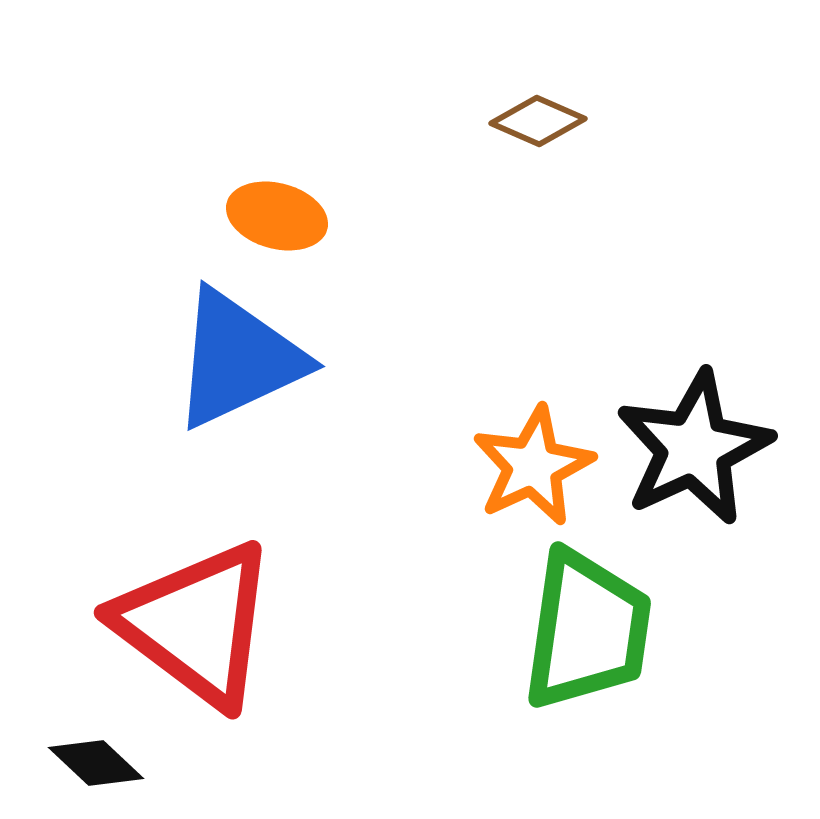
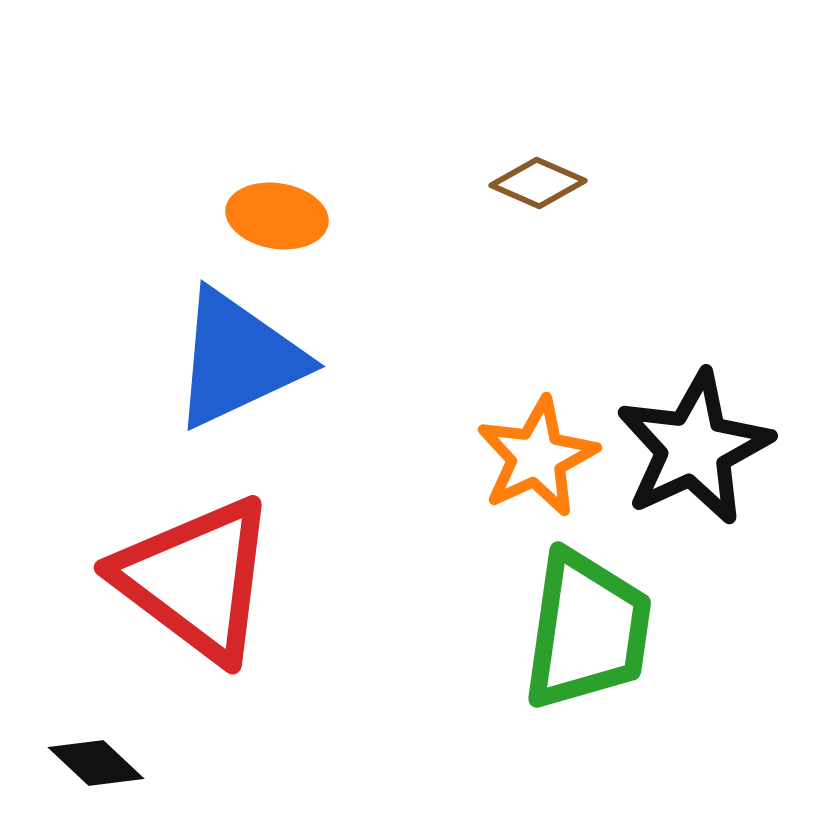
brown diamond: moved 62 px down
orange ellipse: rotated 6 degrees counterclockwise
orange star: moved 4 px right, 9 px up
red triangle: moved 45 px up
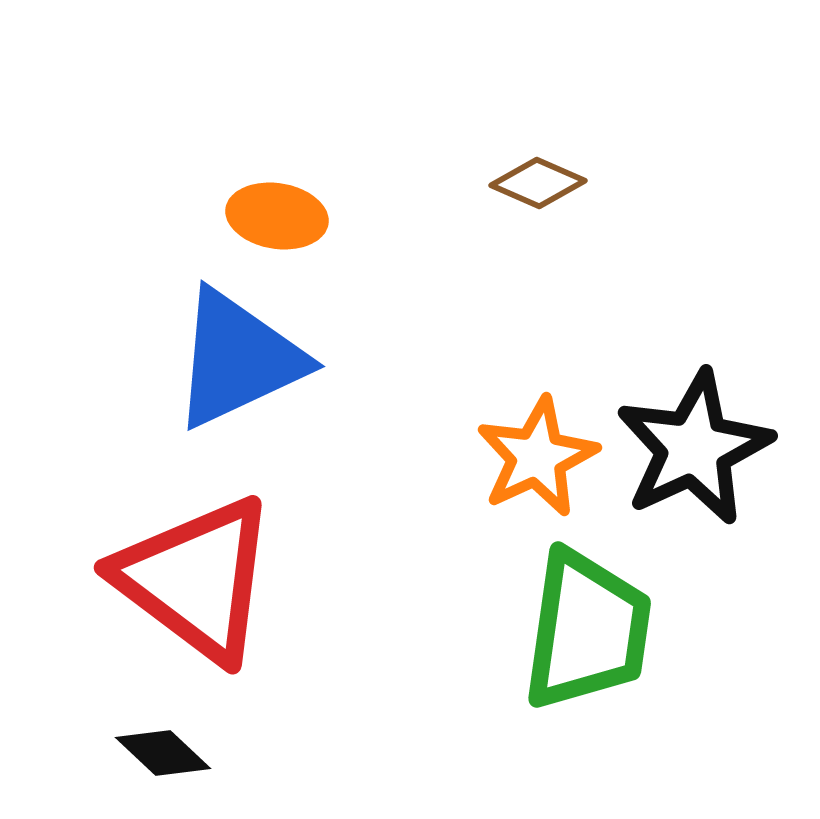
black diamond: moved 67 px right, 10 px up
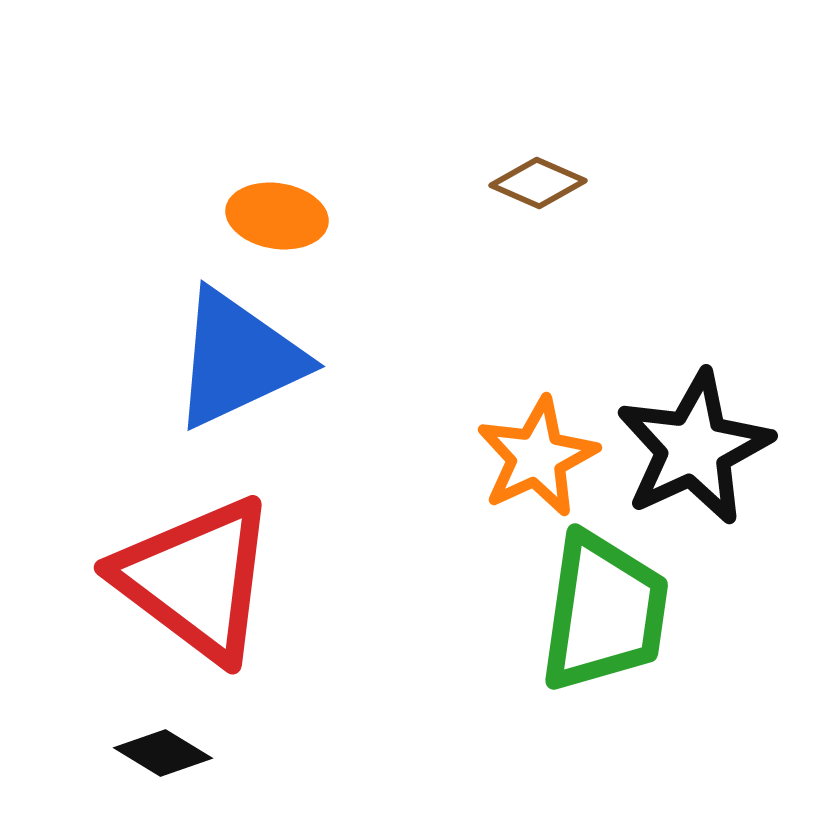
green trapezoid: moved 17 px right, 18 px up
black diamond: rotated 12 degrees counterclockwise
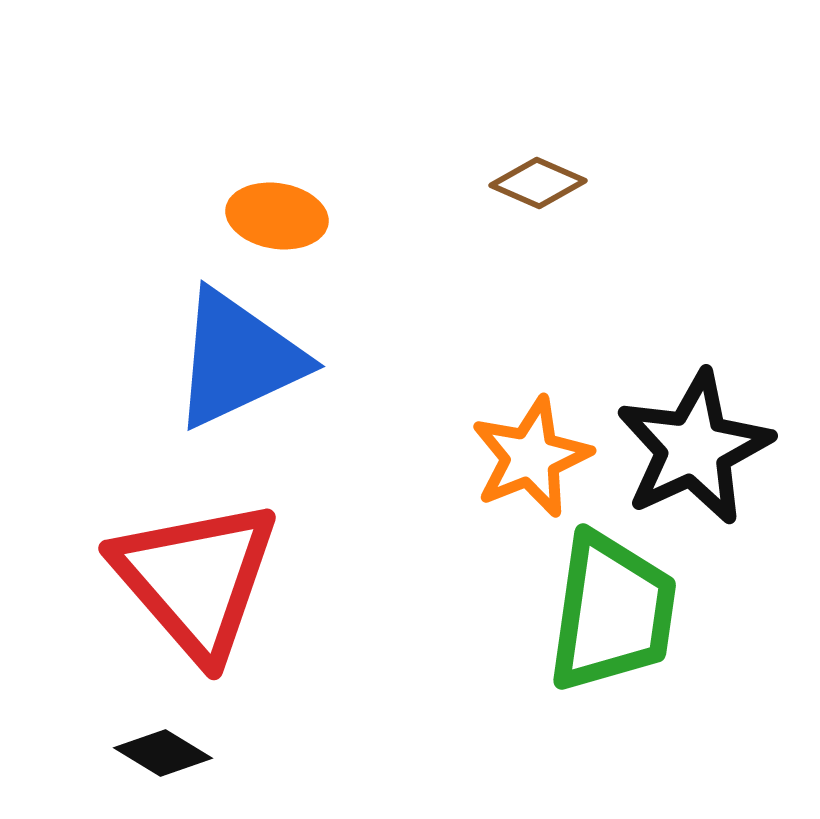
orange star: moved 6 px left; rotated 3 degrees clockwise
red triangle: rotated 12 degrees clockwise
green trapezoid: moved 8 px right
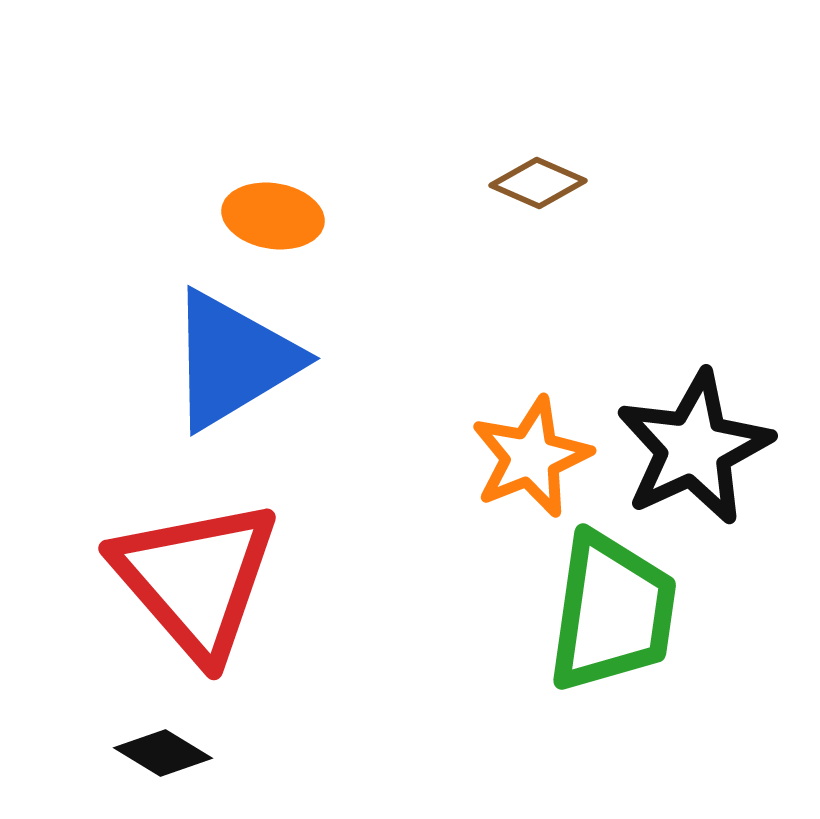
orange ellipse: moved 4 px left
blue triangle: moved 5 px left, 1 px down; rotated 6 degrees counterclockwise
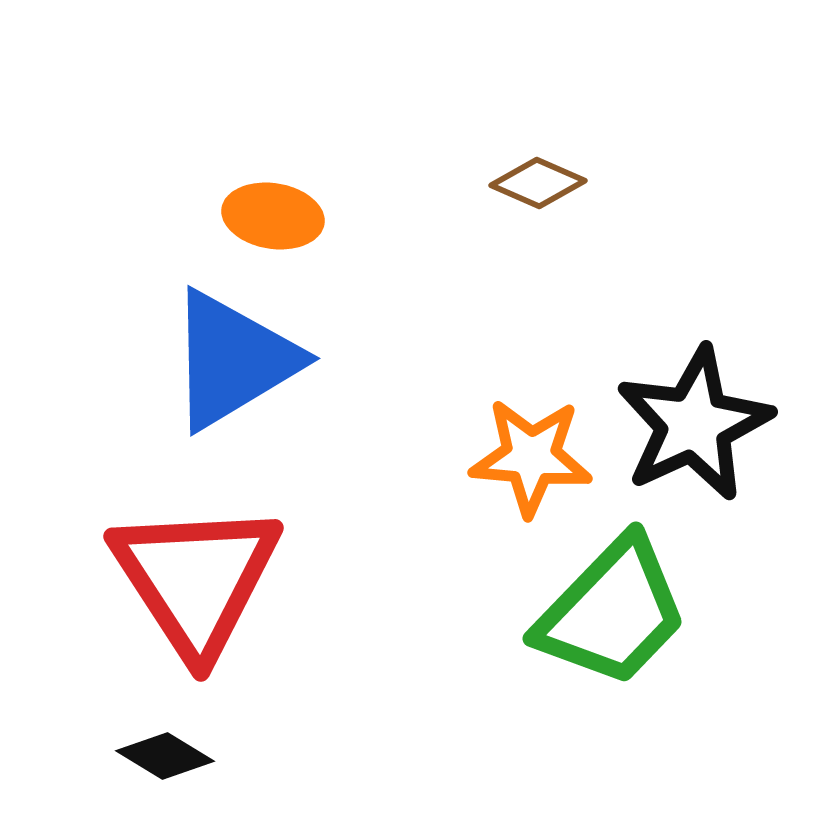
black star: moved 24 px up
orange star: rotated 27 degrees clockwise
red triangle: rotated 8 degrees clockwise
green trapezoid: rotated 36 degrees clockwise
black diamond: moved 2 px right, 3 px down
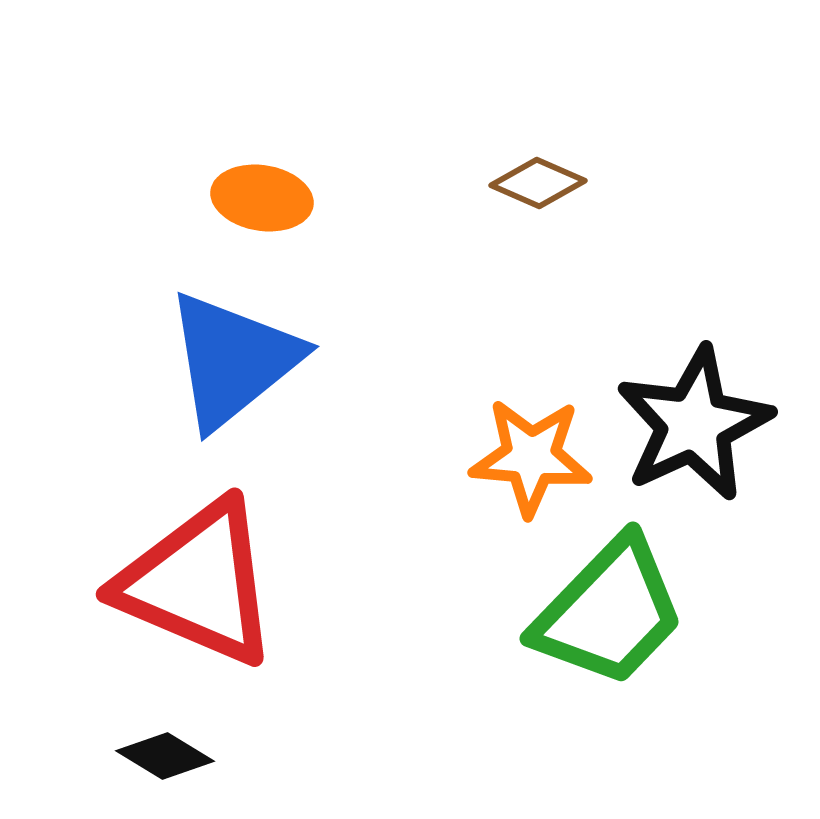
orange ellipse: moved 11 px left, 18 px up
blue triangle: rotated 8 degrees counterclockwise
red triangle: moved 2 px right, 4 px down; rotated 34 degrees counterclockwise
green trapezoid: moved 3 px left
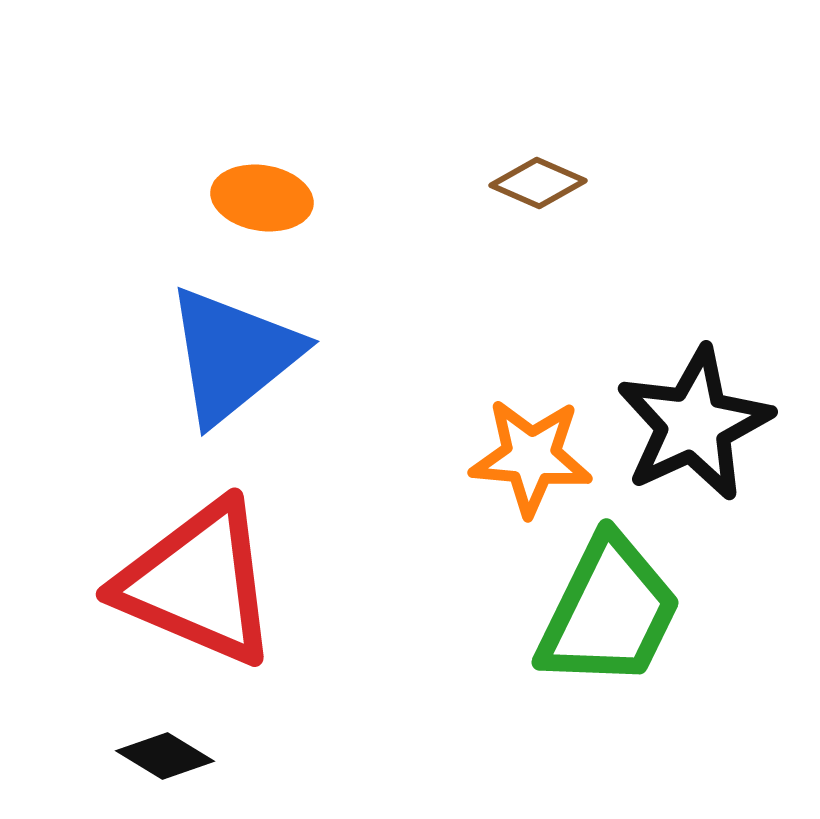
blue triangle: moved 5 px up
green trapezoid: rotated 18 degrees counterclockwise
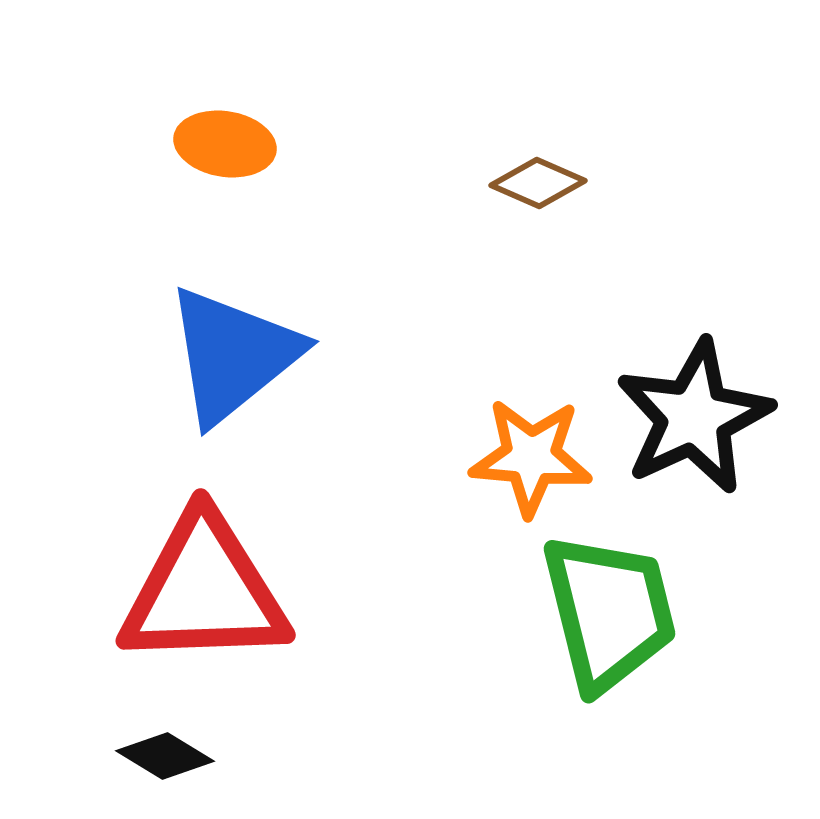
orange ellipse: moved 37 px left, 54 px up
black star: moved 7 px up
red triangle: moved 6 px right, 8 px down; rotated 25 degrees counterclockwise
green trapezoid: rotated 40 degrees counterclockwise
